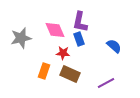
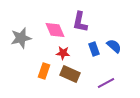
blue rectangle: moved 15 px right, 10 px down
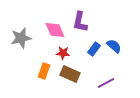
blue rectangle: rotated 56 degrees clockwise
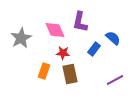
gray star: rotated 15 degrees counterclockwise
blue semicircle: moved 1 px left, 8 px up
brown rectangle: rotated 54 degrees clockwise
purple line: moved 9 px right, 3 px up
